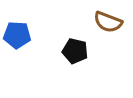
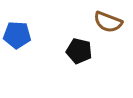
black pentagon: moved 4 px right
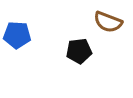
black pentagon: rotated 20 degrees counterclockwise
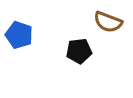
blue pentagon: moved 2 px right; rotated 16 degrees clockwise
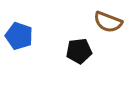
blue pentagon: moved 1 px down
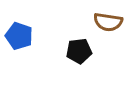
brown semicircle: rotated 12 degrees counterclockwise
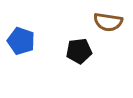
blue pentagon: moved 2 px right, 5 px down
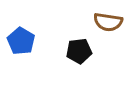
blue pentagon: rotated 12 degrees clockwise
